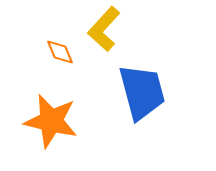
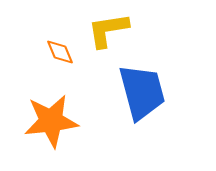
yellow L-shape: moved 4 px right, 1 px down; rotated 39 degrees clockwise
orange star: rotated 20 degrees counterclockwise
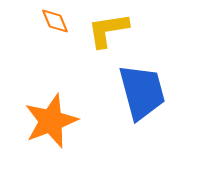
orange diamond: moved 5 px left, 31 px up
orange star: rotated 14 degrees counterclockwise
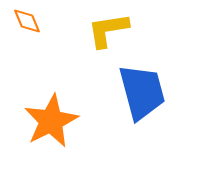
orange diamond: moved 28 px left
orange star: rotated 6 degrees counterclockwise
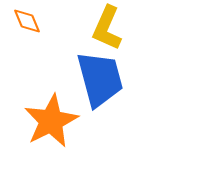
yellow L-shape: moved 1 px left, 2 px up; rotated 57 degrees counterclockwise
blue trapezoid: moved 42 px left, 13 px up
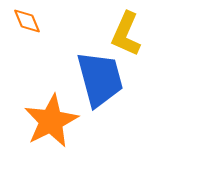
yellow L-shape: moved 19 px right, 6 px down
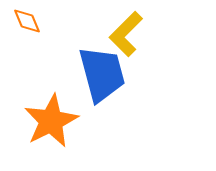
yellow L-shape: rotated 21 degrees clockwise
blue trapezoid: moved 2 px right, 5 px up
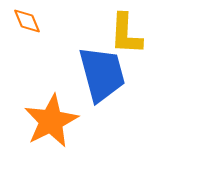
yellow L-shape: rotated 42 degrees counterclockwise
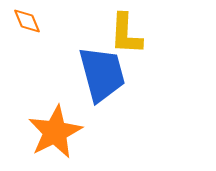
orange star: moved 4 px right, 11 px down
